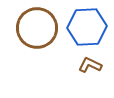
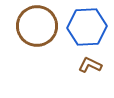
brown circle: moved 2 px up
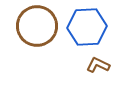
brown L-shape: moved 8 px right
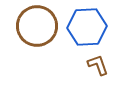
brown L-shape: rotated 45 degrees clockwise
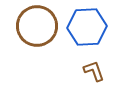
brown L-shape: moved 4 px left, 6 px down
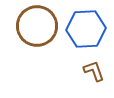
blue hexagon: moved 1 px left, 2 px down
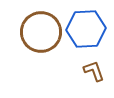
brown circle: moved 4 px right, 6 px down
